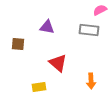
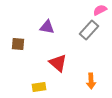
gray rectangle: rotated 54 degrees counterclockwise
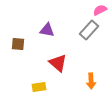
purple triangle: moved 3 px down
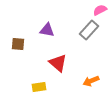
orange arrow: rotated 70 degrees clockwise
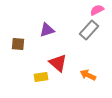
pink semicircle: moved 3 px left
purple triangle: rotated 28 degrees counterclockwise
orange arrow: moved 3 px left, 6 px up; rotated 49 degrees clockwise
yellow rectangle: moved 2 px right, 10 px up
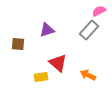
pink semicircle: moved 2 px right, 1 px down
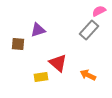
purple triangle: moved 9 px left
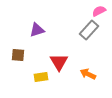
purple triangle: moved 1 px left
brown square: moved 11 px down
red triangle: moved 1 px right, 1 px up; rotated 18 degrees clockwise
orange arrow: moved 1 px up
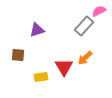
gray rectangle: moved 5 px left, 4 px up
red triangle: moved 5 px right, 5 px down
orange arrow: moved 3 px left, 16 px up; rotated 70 degrees counterclockwise
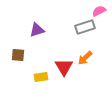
gray rectangle: moved 1 px right, 1 px down; rotated 30 degrees clockwise
